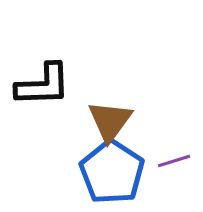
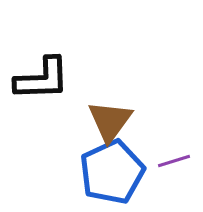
black L-shape: moved 1 px left, 6 px up
blue pentagon: rotated 14 degrees clockwise
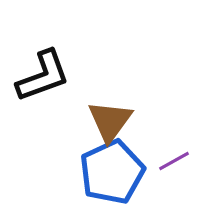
black L-shape: moved 1 px right, 3 px up; rotated 18 degrees counterclockwise
purple line: rotated 12 degrees counterclockwise
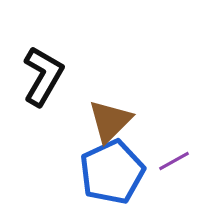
black L-shape: rotated 40 degrees counterclockwise
brown triangle: rotated 9 degrees clockwise
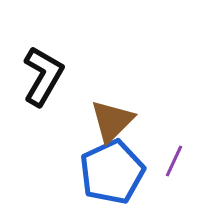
brown triangle: moved 2 px right
purple line: rotated 36 degrees counterclockwise
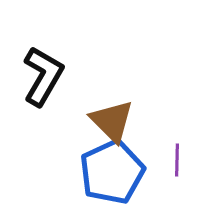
brown triangle: rotated 30 degrees counterclockwise
purple line: moved 3 px right, 1 px up; rotated 24 degrees counterclockwise
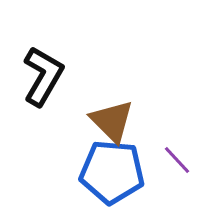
purple line: rotated 44 degrees counterclockwise
blue pentagon: rotated 30 degrees clockwise
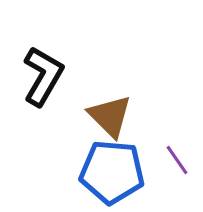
brown triangle: moved 2 px left, 5 px up
purple line: rotated 8 degrees clockwise
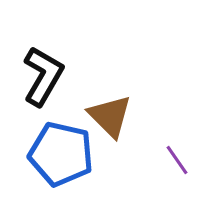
blue pentagon: moved 51 px left, 18 px up; rotated 8 degrees clockwise
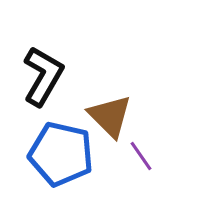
purple line: moved 36 px left, 4 px up
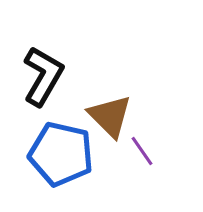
purple line: moved 1 px right, 5 px up
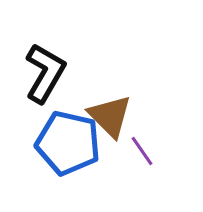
black L-shape: moved 2 px right, 3 px up
blue pentagon: moved 7 px right, 11 px up
